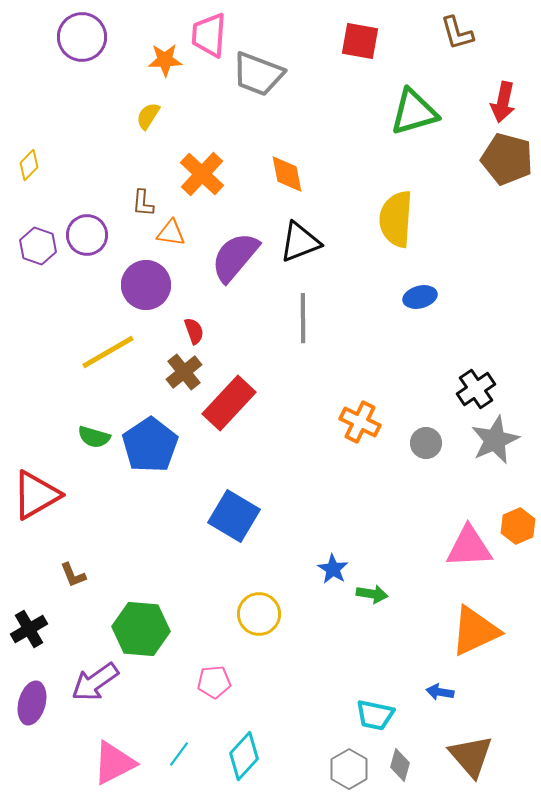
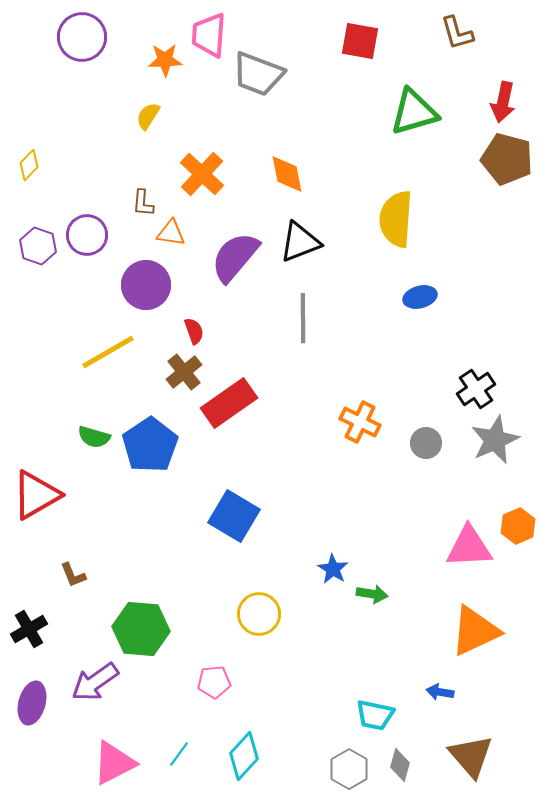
red rectangle at (229, 403): rotated 12 degrees clockwise
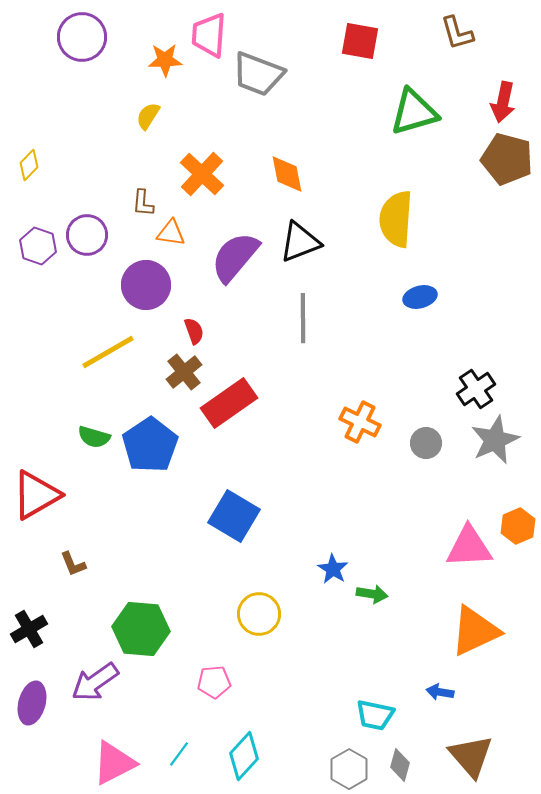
brown L-shape at (73, 575): moved 11 px up
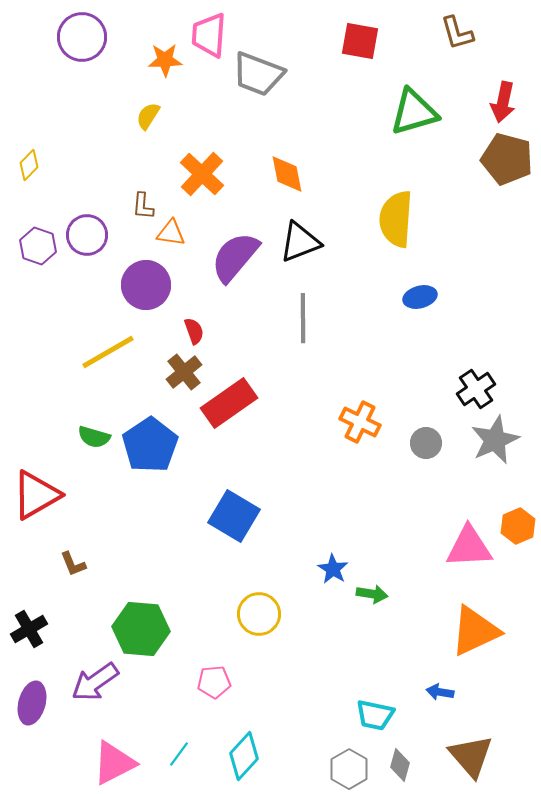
brown L-shape at (143, 203): moved 3 px down
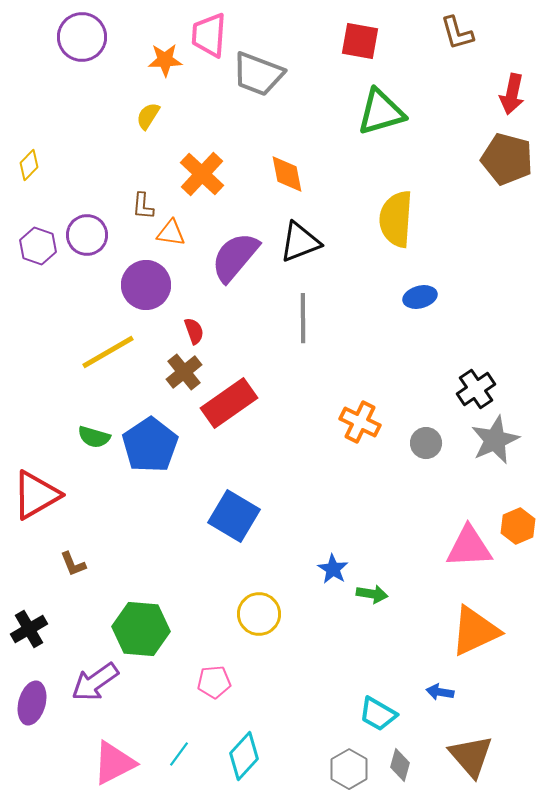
red arrow at (503, 102): moved 9 px right, 8 px up
green triangle at (414, 112): moved 33 px left
cyan trapezoid at (375, 715): moved 3 px right, 1 px up; rotated 18 degrees clockwise
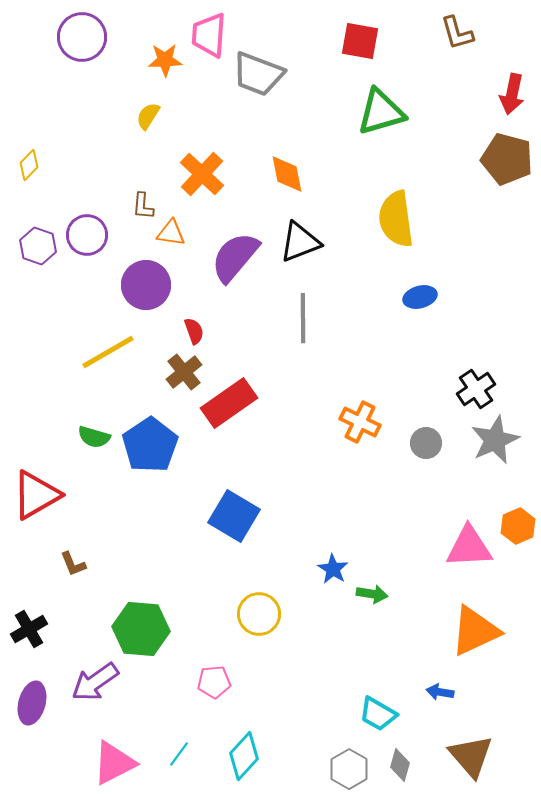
yellow semicircle at (396, 219): rotated 12 degrees counterclockwise
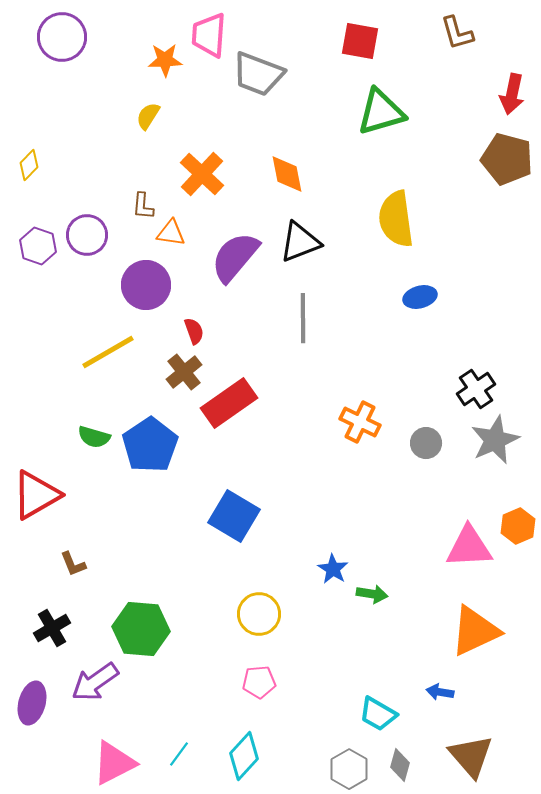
purple circle at (82, 37): moved 20 px left
black cross at (29, 629): moved 23 px right, 1 px up
pink pentagon at (214, 682): moved 45 px right
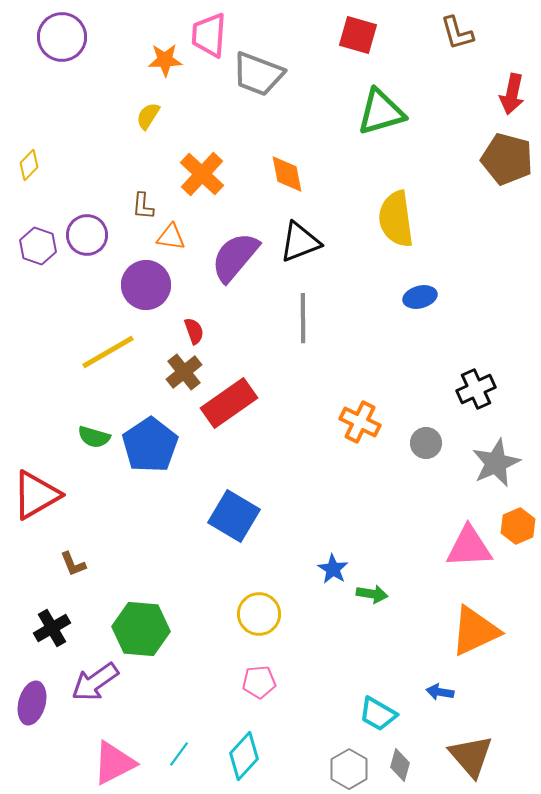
red square at (360, 41): moved 2 px left, 6 px up; rotated 6 degrees clockwise
orange triangle at (171, 233): moved 4 px down
black cross at (476, 389): rotated 9 degrees clockwise
gray star at (495, 440): moved 1 px right, 23 px down
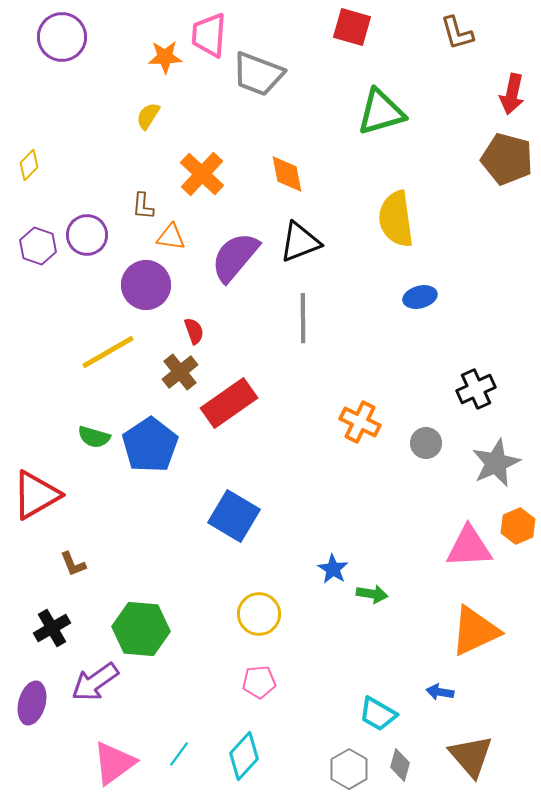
red square at (358, 35): moved 6 px left, 8 px up
orange star at (165, 60): moved 3 px up
brown cross at (184, 372): moved 4 px left
pink triangle at (114, 763): rotated 9 degrees counterclockwise
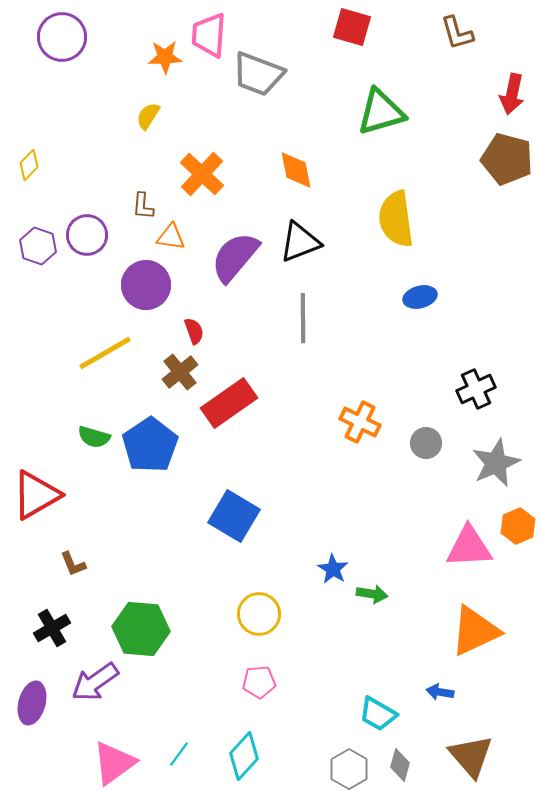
orange diamond at (287, 174): moved 9 px right, 4 px up
yellow line at (108, 352): moved 3 px left, 1 px down
